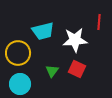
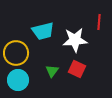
yellow circle: moved 2 px left
cyan circle: moved 2 px left, 4 px up
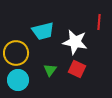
white star: moved 2 px down; rotated 15 degrees clockwise
green triangle: moved 2 px left, 1 px up
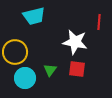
cyan trapezoid: moved 9 px left, 15 px up
yellow circle: moved 1 px left, 1 px up
red square: rotated 18 degrees counterclockwise
cyan circle: moved 7 px right, 2 px up
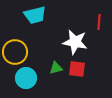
cyan trapezoid: moved 1 px right, 1 px up
green triangle: moved 6 px right, 2 px up; rotated 40 degrees clockwise
cyan circle: moved 1 px right
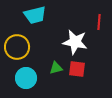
yellow circle: moved 2 px right, 5 px up
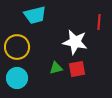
red square: rotated 18 degrees counterclockwise
cyan circle: moved 9 px left
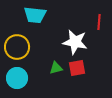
cyan trapezoid: rotated 20 degrees clockwise
red square: moved 1 px up
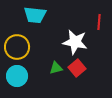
red square: rotated 30 degrees counterclockwise
cyan circle: moved 2 px up
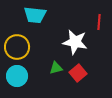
red square: moved 1 px right, 5 px down
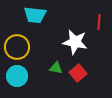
green triangle: rotated 24 degrees clockwise
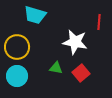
cyan trapezoid: rotated 10 degrees clockwise
red square: moved 3 px right
